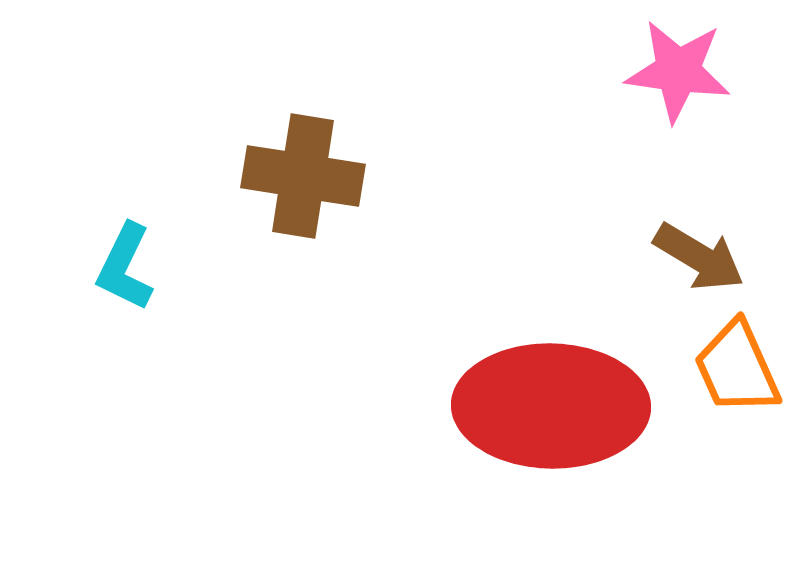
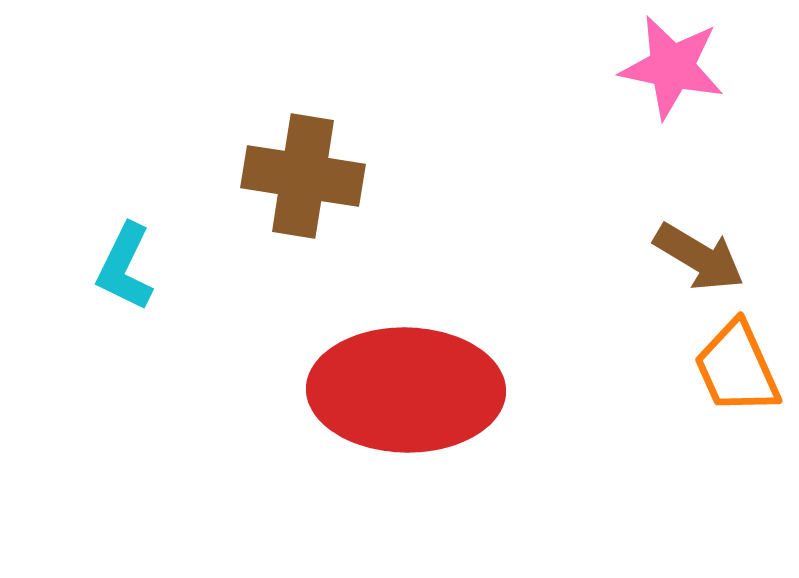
pink star: moved 6 px left, 4 px up; rotated 4 degrees clockwise
red ellipse: moved 145 px left, 16 px up
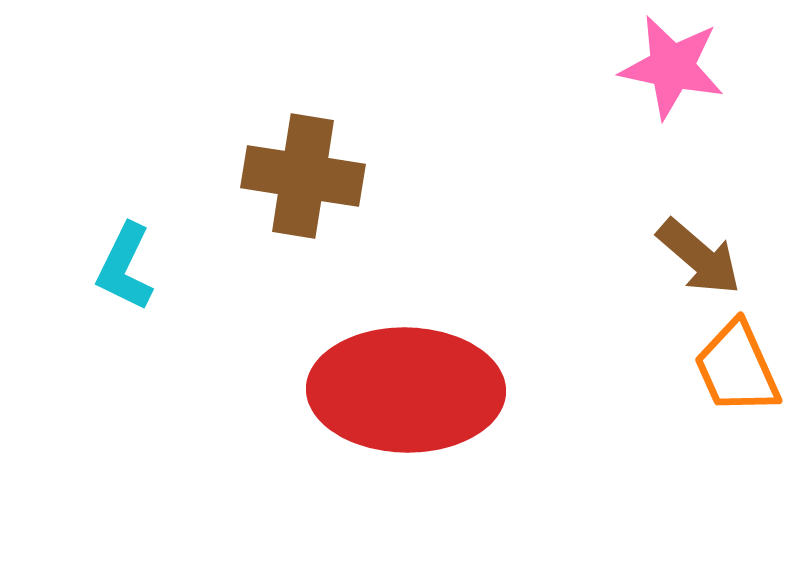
brown arrow: rotated 10 degrees clockwise
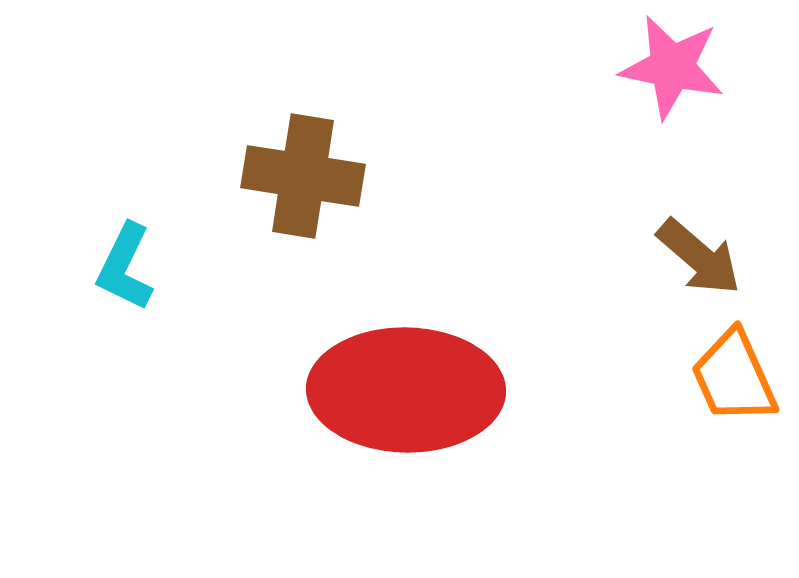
orange trapezoid: moved 3 px left, 9 px down
